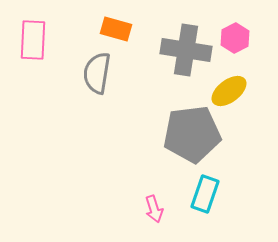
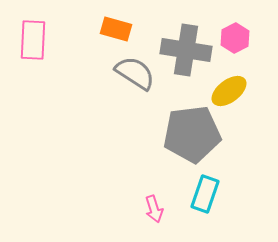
gray semicircle: moved 38 px right; rotated 114 degrees clockwise
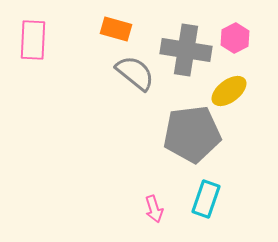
gray semicircle: rotated 6 degrees clockwise
cyan rectangle: moved 1 px right, 5 px down
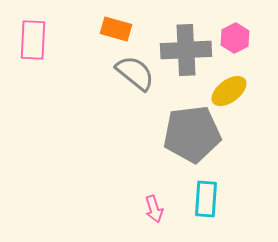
gray cross: rotated 12 degrees counterclockwise
cyan rectangle: rotated 15 degrees counterclockwise
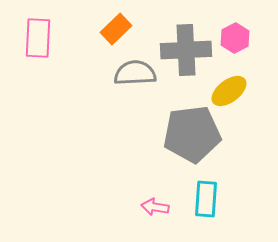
orange rectangle: rotated 60 degrees counterclockwise
pink rectangle: moved 5 px right, 2 px up
gray semicircle: rotated 42 degrees counterclockwise
pink arrow: moved 1 px right, 2 px up; rotated 116 degrees clockwise
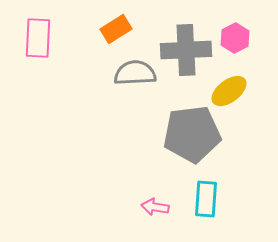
orange rectangle: rotated 12 degrees clockwise
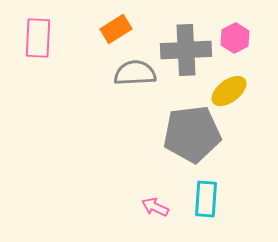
pink arrow: rotated 16 degrees clockwise
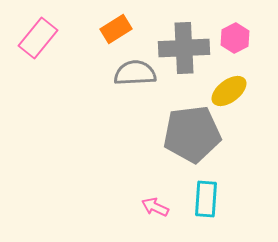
pink rectangle: rotated 36 degrees clockwise
gray cross: moved 2 px left, 2 px up
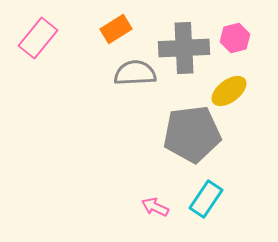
pink hexagon: rotated 12 degrees clockwise
cyan rectangle: rotated 30 degrees clockwise
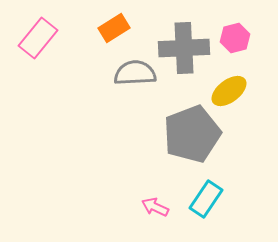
orange rectangle: moved 2 px left, 1 px up
gray pentagon: rotated 14 degrees counterclockwise
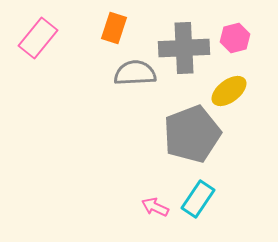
orange rectangle: rotated 40 degrees counterclockwise
cyan rectangle: moved 8 px left
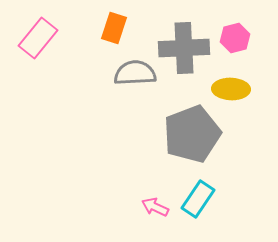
yellow ellipse: moved 2 px right, 2 px up; rotated 39 degrees clockwise
